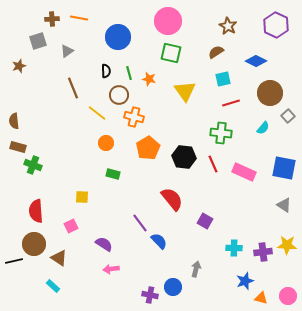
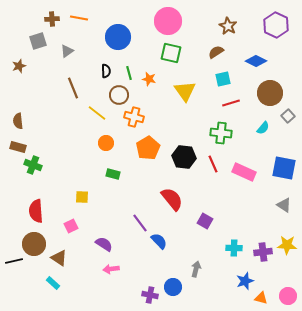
brown semicircle at (14, 121): moved 4 px right
cyan rectangle at (53, 286): moved 3 px up
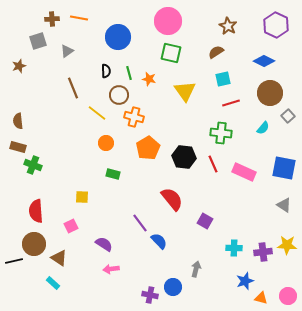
blue diamond at (256, 61): moved 8 px right
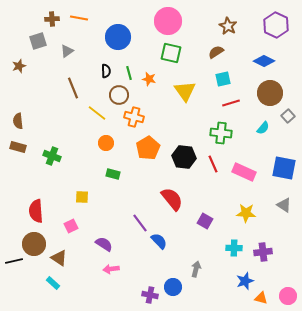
green cross at (33, 165): moved 19 px right, 9 px up
yellow star at (287, 245): moved 41 px left, 32 px up
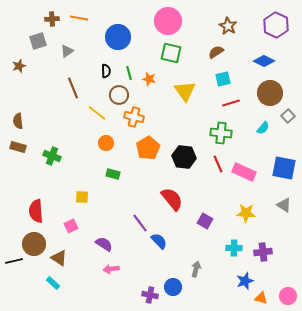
red line at (213, 164): moved 5 px right
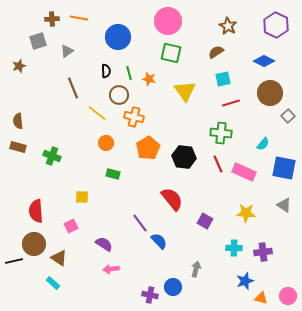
cyan semicircle at (263, 128): moved 16 px down
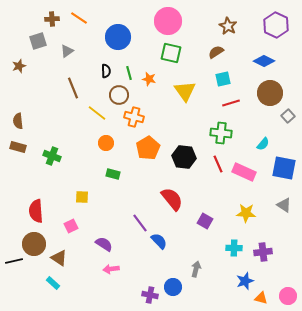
orange line at (79, 18): rotated 24 degrees clockwise
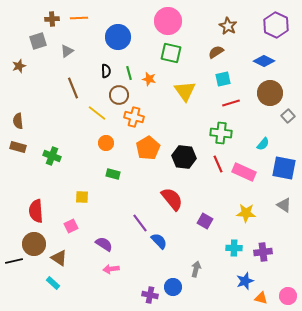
orange line at (79, 18): rotated 36 degrees counterclockwise
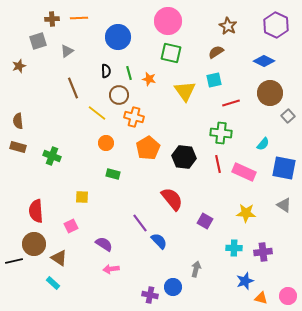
cyan square at (223, 79): moved 9 px left, 1 px down
red line at (218, 164): rotated 12 degrees clockwise
